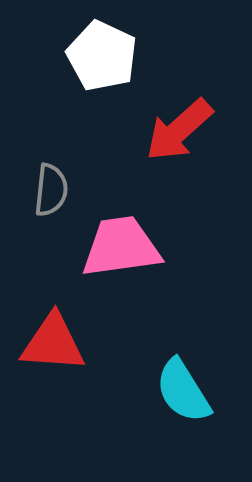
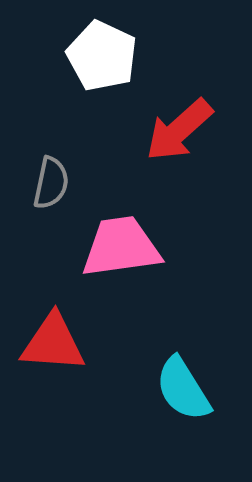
gray semicircle: moved 7 px up; rotated 6 degrees clockwise
cyan semicircle: moved 2 px up
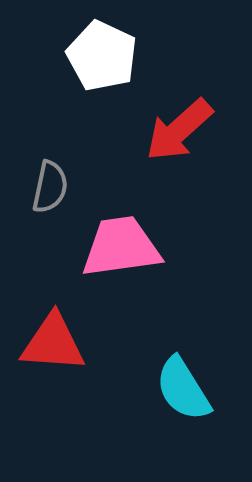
gray semicircle: moved 1 px left, 4 px down
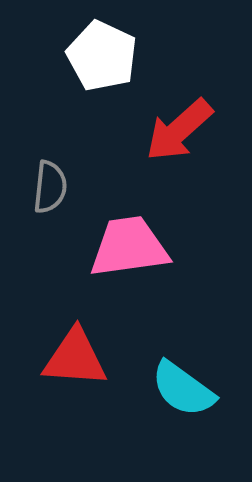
gray semicircle: rotated 6 degrees counterclockwise
pink trapezoid: moved 8 px right
red triangle: moved 22 px right, 15 px down
cyan semicircle: rotated 22 degrees counterclockwise
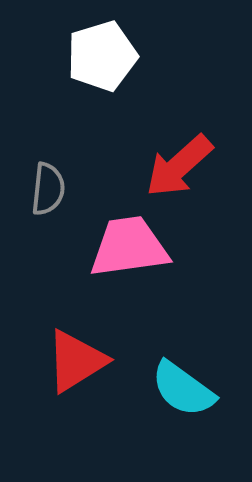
white pentagon: rotated 30 degrees clockwise
red arrow: moved 36 px down
gray semicircle: moved 2 px left, 2 px down
red triangle: moved 1 px right, 3 px down; rotated 36 degrees counterclockwise
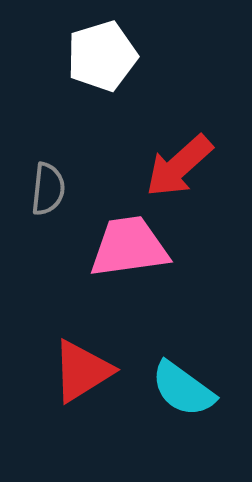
red triangle: moved 6 px right, 10 px down
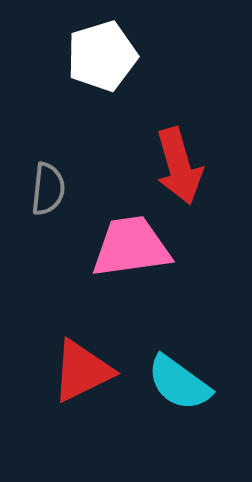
red arrow: rotated 64 degrees counterclockwise
pink trapezoid: moved 2 px right
red triangle: rotated 6 degrees clockwise
cyan semicircle: moved 4 px left, 6 px up
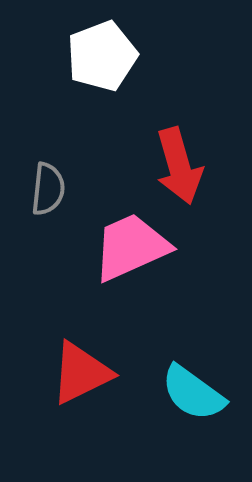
white pentagon: rotated 4 degrees counterclockwise
pink trapezoid: rotated 16 degrees counterclockwise
red triangle: moved 1 px left, 2 px down
cyan semicircle: moved 14 px right, 10 px down
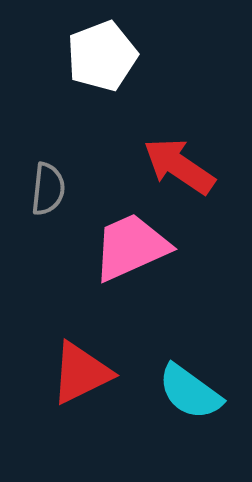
red arrow: rotated 140 degrees clockwise
cyan semicircle: moved 3 px left, 1 px up
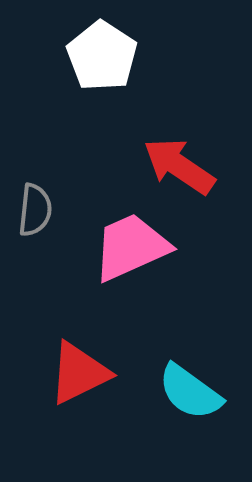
white pentagon: rotated 18 degrees counterclockwise
gray semicircle: moved 13 px left, 21 px down
red triangle: moved 2 px left
